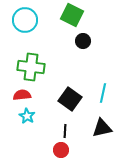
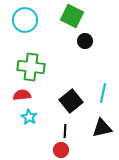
green square: moved 1 px down
black circle: moved 2 px right
black square: moved 1 px right, 2 px down; rotated 15 degrees clockwise
cyan star: moved 2 px right, 1 px down
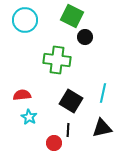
black circle: moved 4 px up
green cross: moved 26 px right, 7 px up
black square: rotated 20 degrees counterclockwise
black line: moved 3 px right, 1 px up
red circle: moved 7 px left, 7 px up
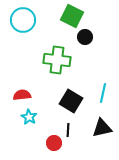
cyan circle: moved 2 px left
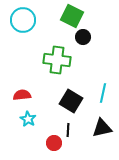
black circle: moved 2 px left
cyan star: moved 1 px left, 2 px down
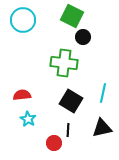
green cross: moved 7 px right, 3 px down
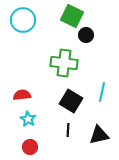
black circle: moved 3 px right, 2 px up
cyan line: moved 1 px left, 1 px up
black triangle: moved 3 px left, 7 px down
red circle: moved 24 px left, 4 px down
